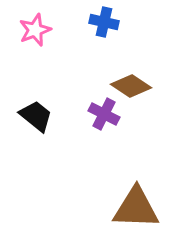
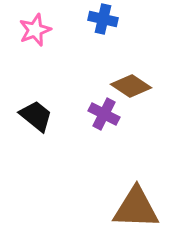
blue cross: moved 1 px left, 3 px up
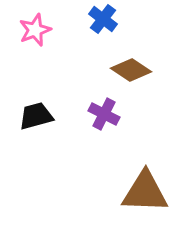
blue cross: rotated 24 degrees clockwise
brown diamond: moved 16 px up
black trapezoid: rotated 54 degrees counterclockwise
brown triangle: moved 9 px right, 16 px up
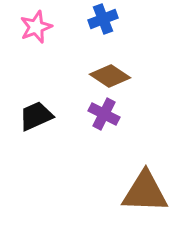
blue cross: rotated 32 degrees clockwise
pink star: moved 1 px right, 3 px up
brown diamond: moved 21 px left, 6 px down
black trapezoid: rotated 9 degrees counterclockwise
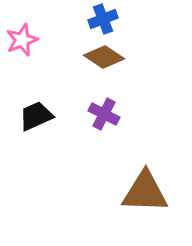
pink star: moved 14 px left, 13 px down
brown diamond: moved 6 px left, 19 px up
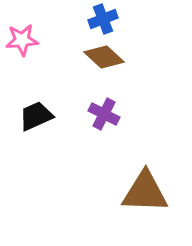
pink star: rotated 16 degrees clockwise
brown diamond: rotated 9 degrees clockwise
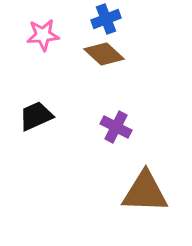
blue cross: moved 3 px right
pink star: moved 21 px right, 5 px up
brown diamond: moved 3 px up
purple cross: moved 12 px right, 13 px down
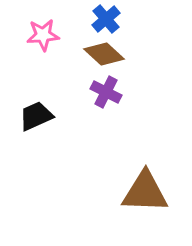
blue cross: rotated 20 degrees counterclockwise
purple cross: moved 10 px left, 35 px up
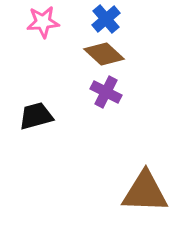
pink star: moved 13 px up
black trapezoid: rotated 9 degrees clockwise
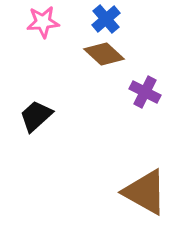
purple cross: moved 39 px right
black trapezoid: rotated 27 degrees counterclockwise
brown triangle: rotated 27 degrees clockwise
